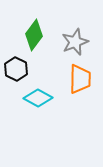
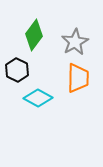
gray star: rotated 8 degrees counterclockwise
black hexagon: moved 1 px right, 1 px down
orange trapezoid: moved 2 px left, 1 px up
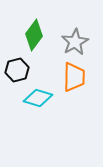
black hexagon: rotated 20 degrees clockwise
orange trapezoid: moved 4 px left, 1 px up
cyan diamond: rotated 12 degrees counterclockwise
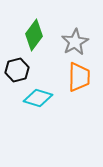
orange trapezoid: moved 5 px right
